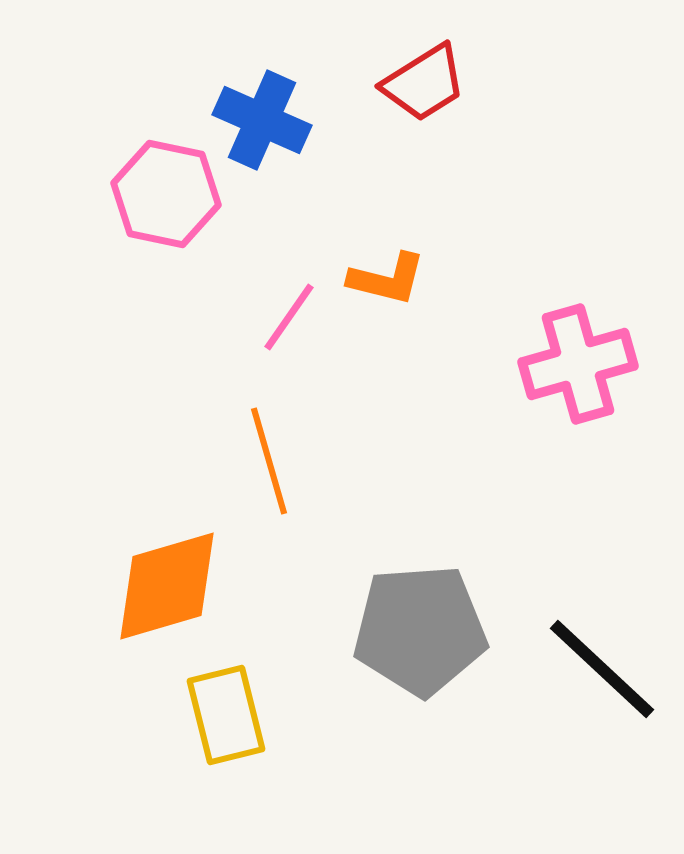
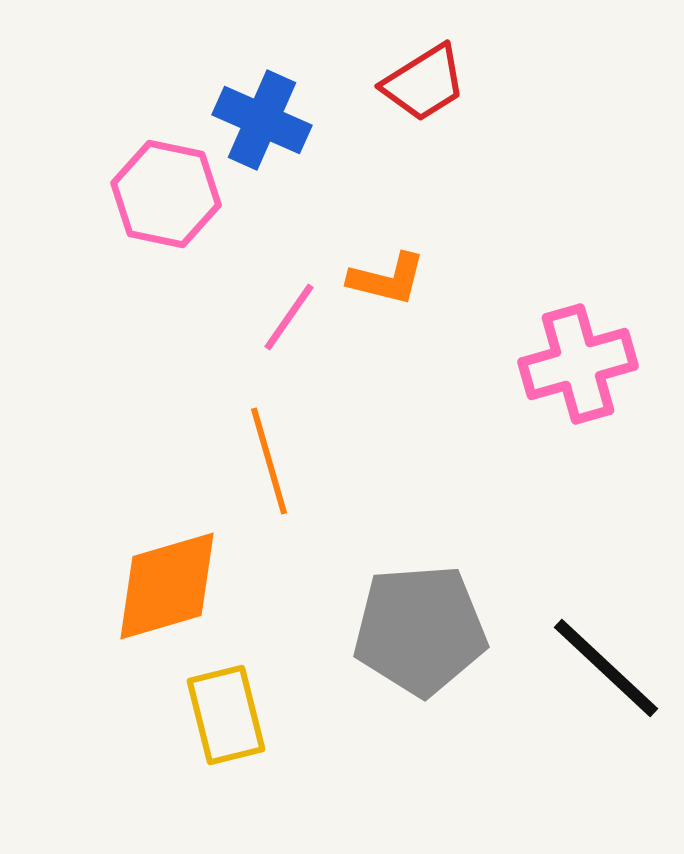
black line: moved 4 px right, 1 px up
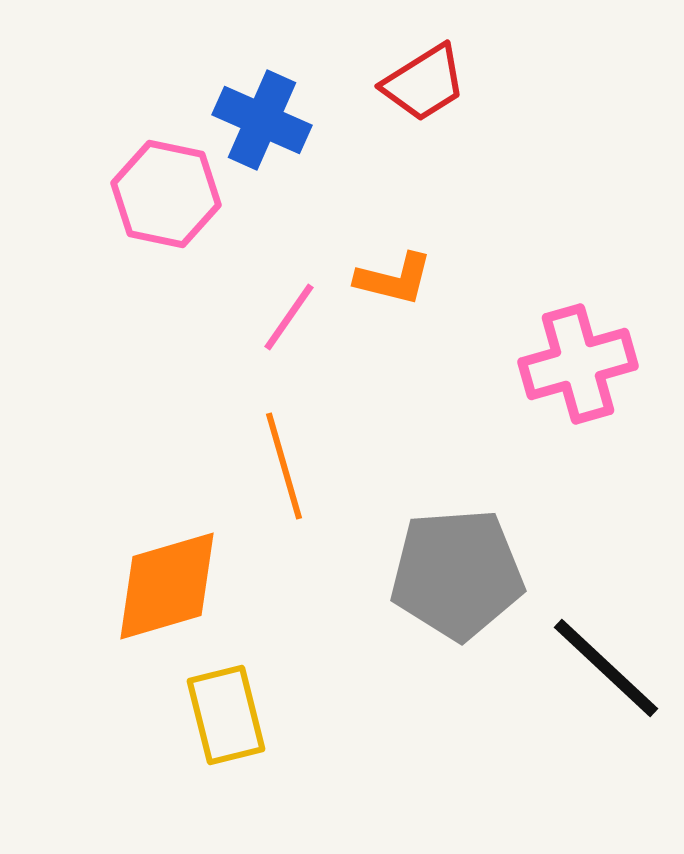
orange L-shape: moved 7 px right
orange line: moved 15 px right, 5 px down
gray pentagon: moved 37 px right, 56 px up
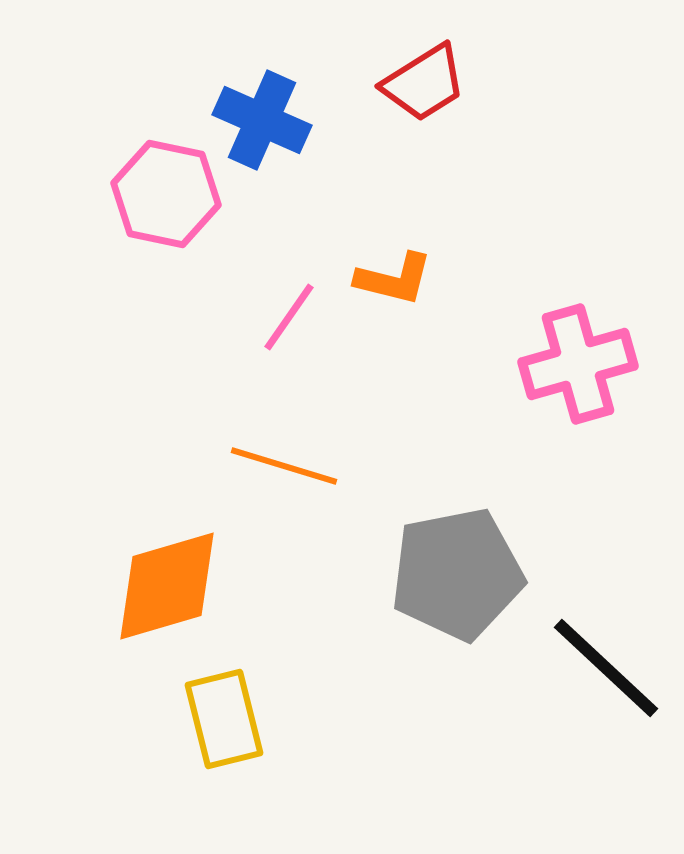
orange line: rotated 57 degrees counterclockwise
gray pentagon: rotated 7 degrees counterclockwise
yellow rectangle: moved 2 px left, 4 px down
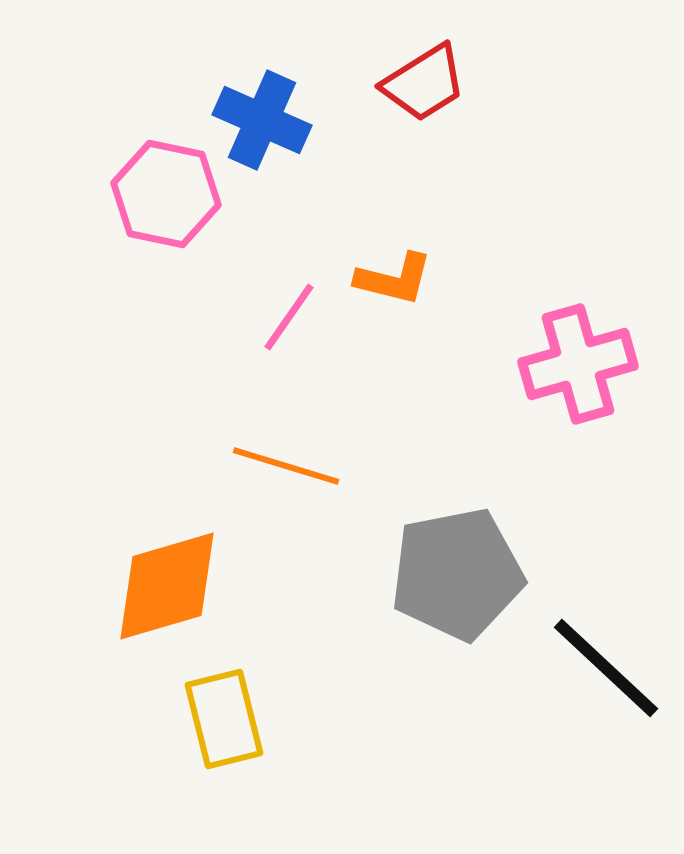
orange line: moved 2 px right
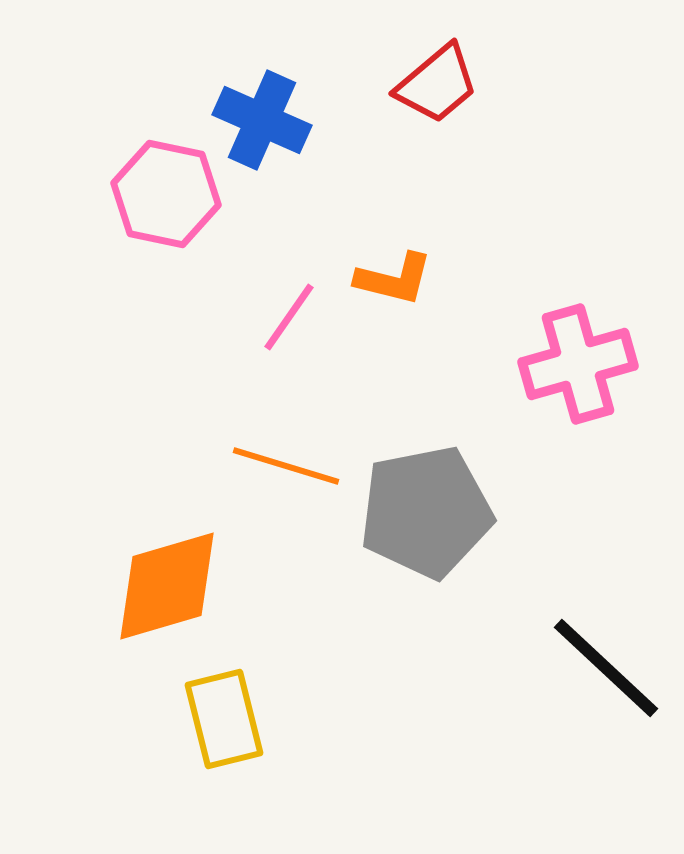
red trapezoid: moved 13 px right, 1 px down; rotated 8 degrees counterclockwise
gray pentagon: moved 31 px left, 62 px up
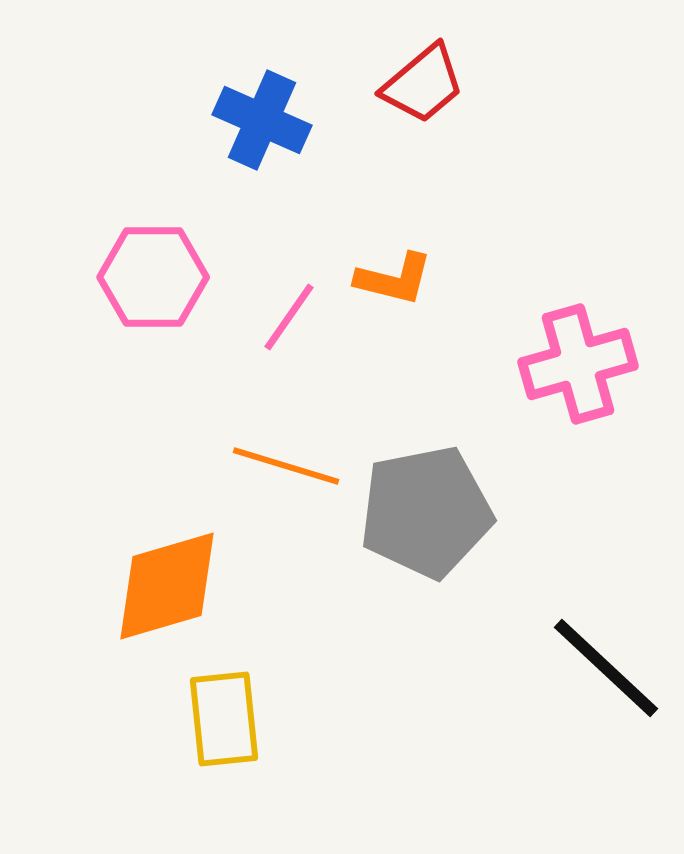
red trapezoid: moved 14 px left
pink hexagon: moved 13 px left, 83 px down; rotated 12 degrees counterclockwise
yellow rectangle: rotated 8 degrees clockwise
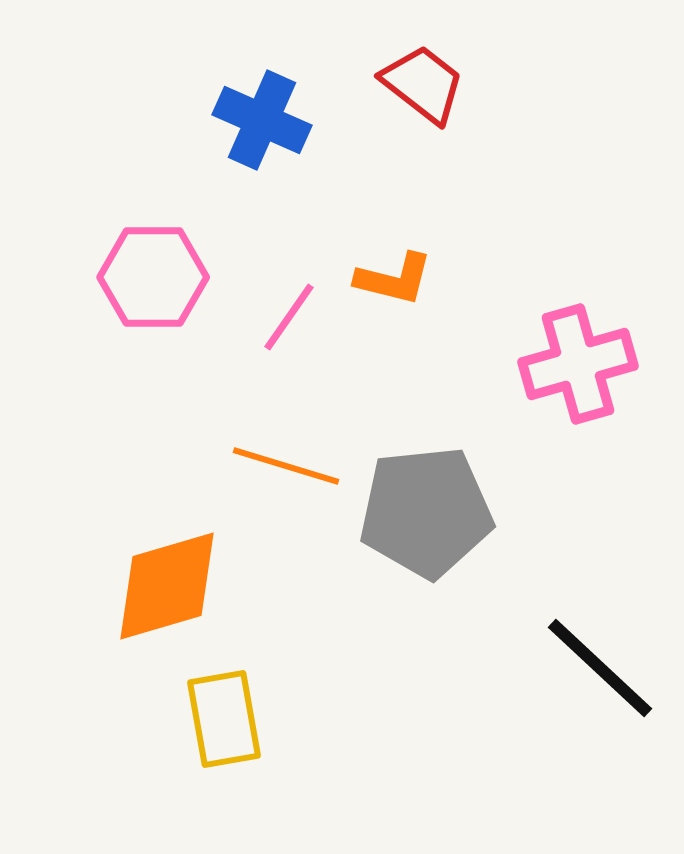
red trapezoid: rotated 102 degrees counterclockwise
gray pentagon: rotated 5 degrees clockwise
black line: moved 6 px left
yellow rectangle: rotated 4 degrees counterclockwise
